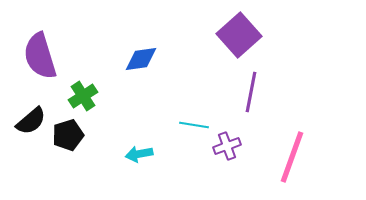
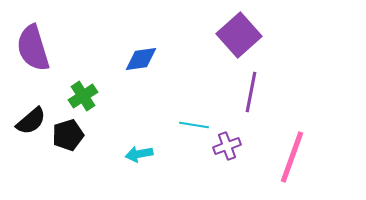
purple semicircle: moved 7 px left, 8 px up
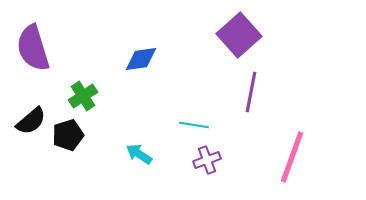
purple cross: moved 20 px left, 14 px down
cyan arrow: rotated 44 degrees clockwise
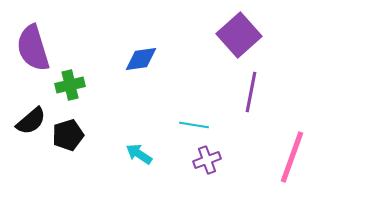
green cross: moved 13 px left, 11 px up; rotated 20 degrees clockwise
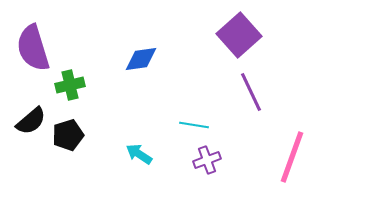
purple line: rotated 36 degrees counterclockwise
